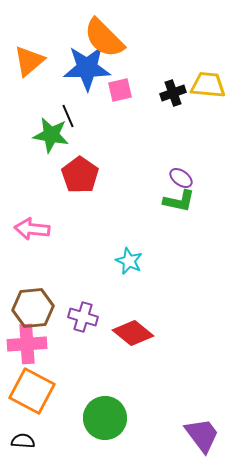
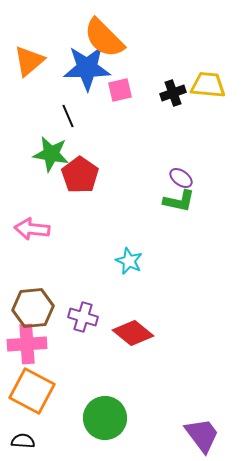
green star: moved 19 px down
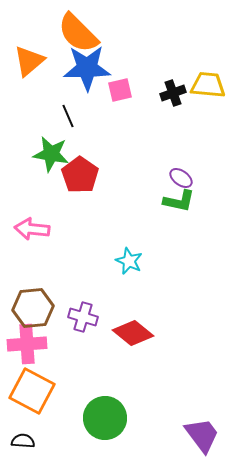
orange semicircle: moved 26 px left, 5 px up
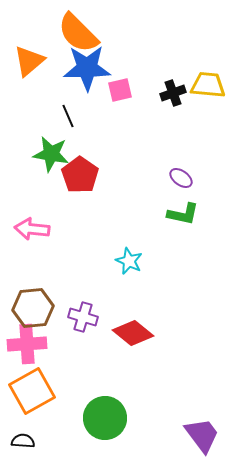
green L-shape: moved 4 px right, 13 px down
orange square: rotated 33 degrees clockwise
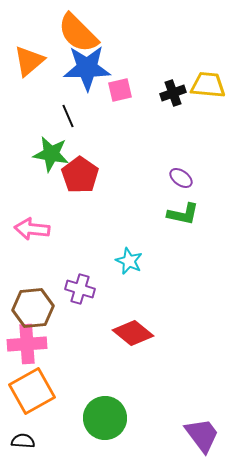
purple cross: moved 3 px left, 28 px up
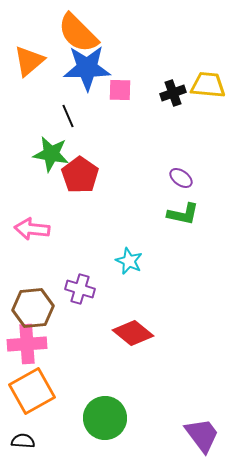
pink square: rotated 15 degrees clockwise
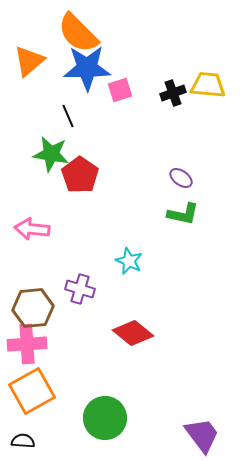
pink square: rotated 20 degrees counterclockwise
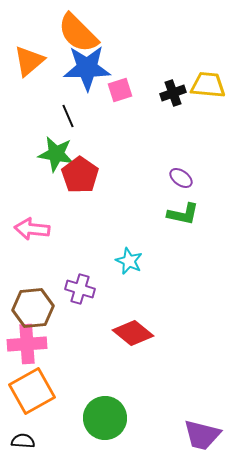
green star: moved 5 px right
purple trapezoid: rotated 141 degrees clockwise
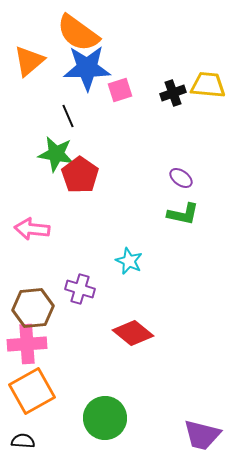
orange semicircle: rotated 9 degrees counterclockwise
